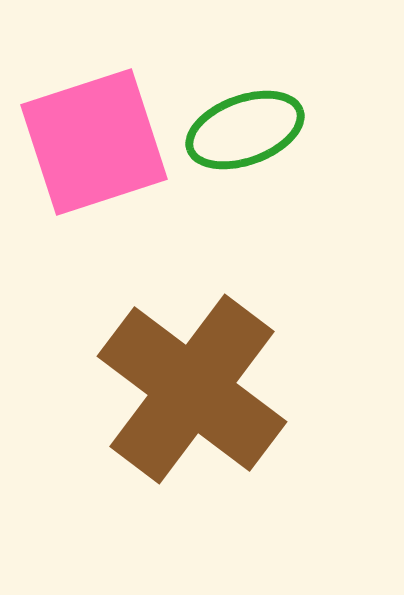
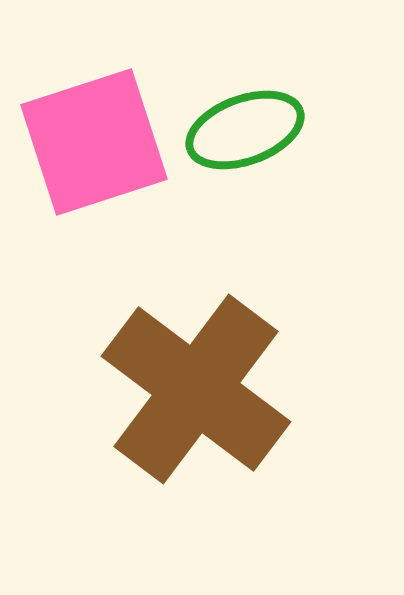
brown cross: moved 4 px right
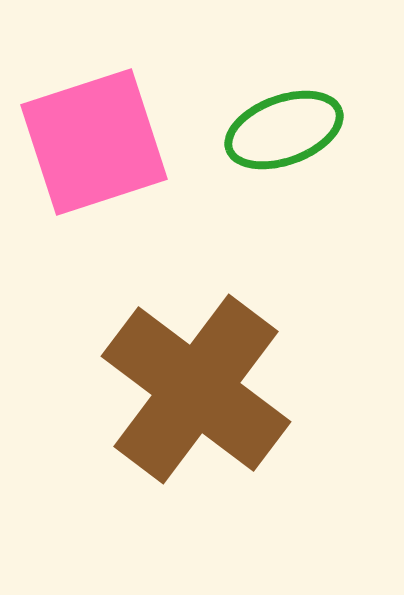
green ellipse: moved 39 px right
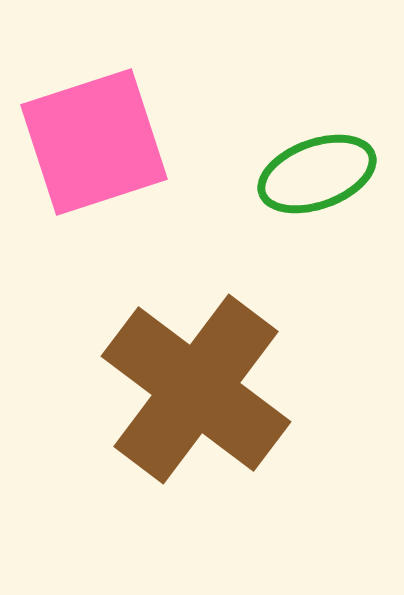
green ellipse: moved 33 px right, 44 px down
